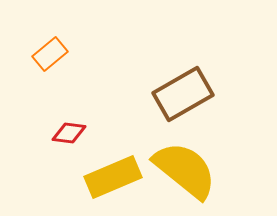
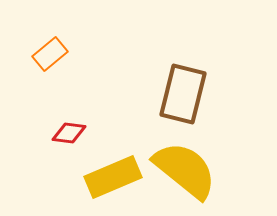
brown rectangle: rotated 46 degrees counterclockwise
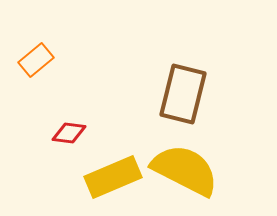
orange rectangle: moved 14 px left, 6 px down
yellow semicircle: rotated 12 degrees counterclockwise
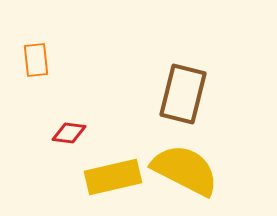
orange rectangle: rotated 56 degrees counterclockwise
yellow rectangle: rotated 10 degrees clockwise
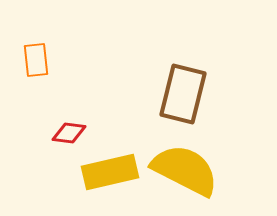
yellow rectangle: moved 3 px left, 5 px up
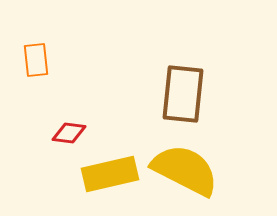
brown rectangle: rotated 8 degrees counterclockwise
yellow rectangle: moved 2 px down
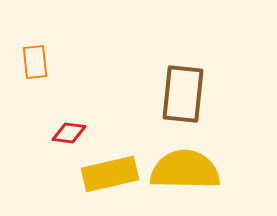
orange rectangle: moved 1 px left, 2 px down
yellow semicircle: rotated 26 degrees counterclockwise
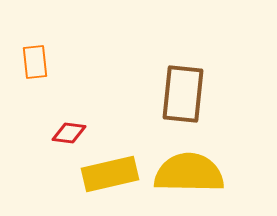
yellow semicircle: moved 4 px right, 3 px down
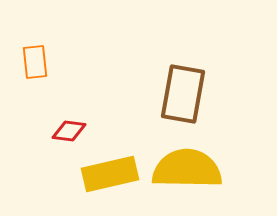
brown rectangle: rotated 4 degrees clockwise
red diamond: moved 2 px up
yellow semicircle: moved 2 px left, 4 px up
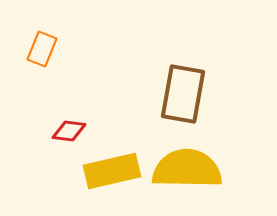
orange rectangle: moved 7 px right, 13 px up; rotated 28 degrees clockwise
yellow rectangle: moved 2 px right, 3 px up
